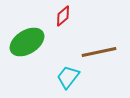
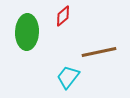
green ellipse: moved 10 px up; rotated 56 degrees counterclockwise
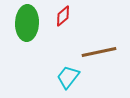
green ellipse: moved 9 px up
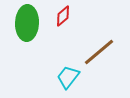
brown line: rotated 28 degrees counterclockwise
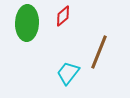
brown line: rotated 28 degrees counterclockwise
cyan trapezoid: moved 4 px up
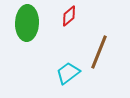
red diamond: moved 6 px right
cyan trapezoid: rotated 15 degrees clockwise
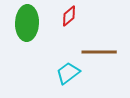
brown line: rotated 68 degrees clockwise
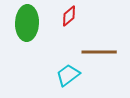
cyan trapezoid: moved 2 px down
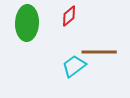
cyan trapezoid: moved 6 px right, 9 px up
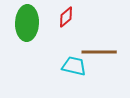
red diamond: moved 3 px left, 1 px down
cyan trapezoid: rotated 50 degrees clockwise
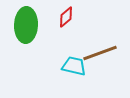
green ellipse: moved 1 px left, 2 px down
brown line: moved 1 px right, 1 px down; rotated 20 degrees counterclockwise
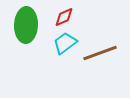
red diamond: moved 2 px left; rotated 15 degrees clockwise
cyan trapezoid: moved 9 px left, 23 px up; rotated 50 degrees counterclockwise
